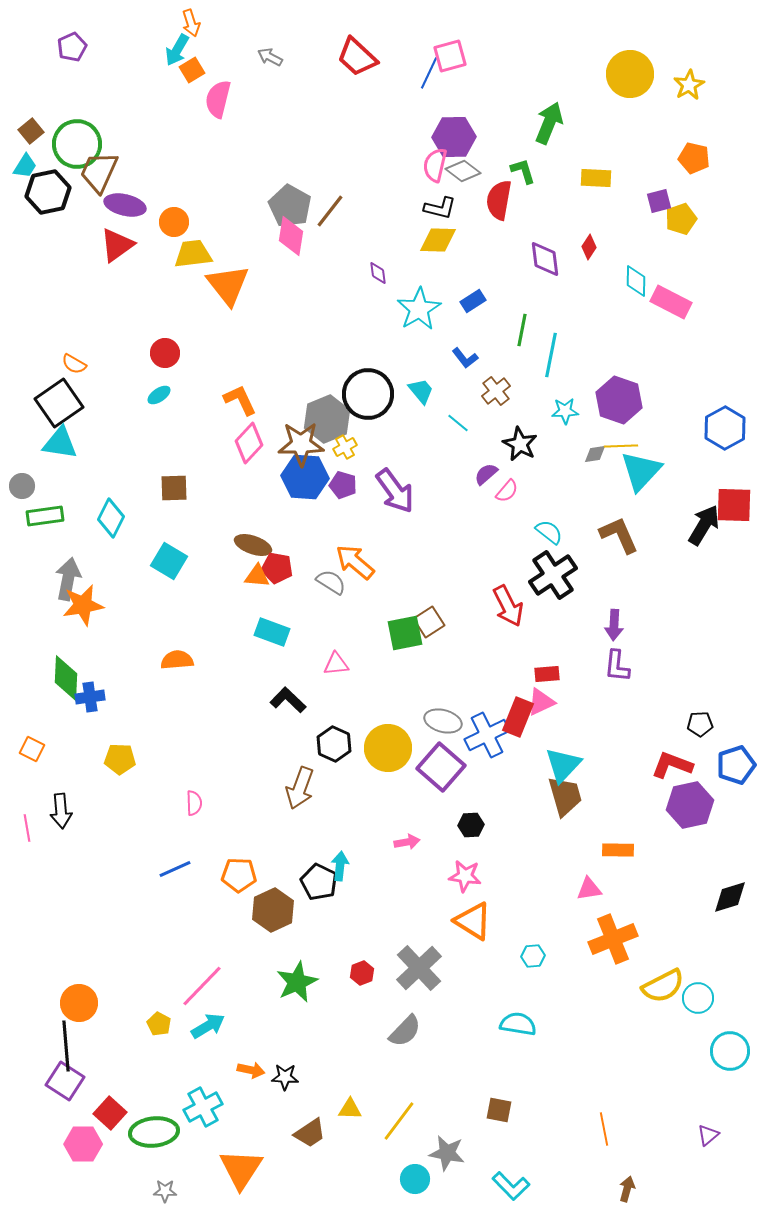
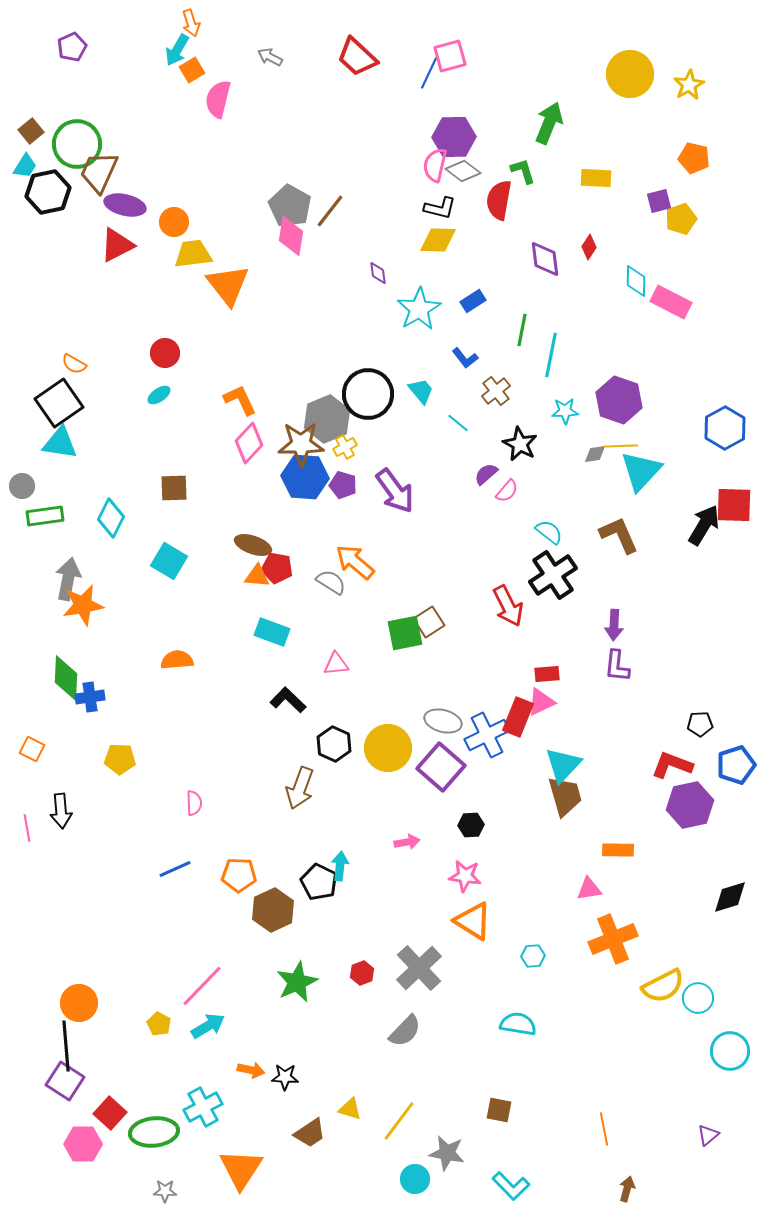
red triangle at (117, 245): rotated 9 degrees clockwise
yellow triangle at (350, 1109): rotated 15 degrees clockwise
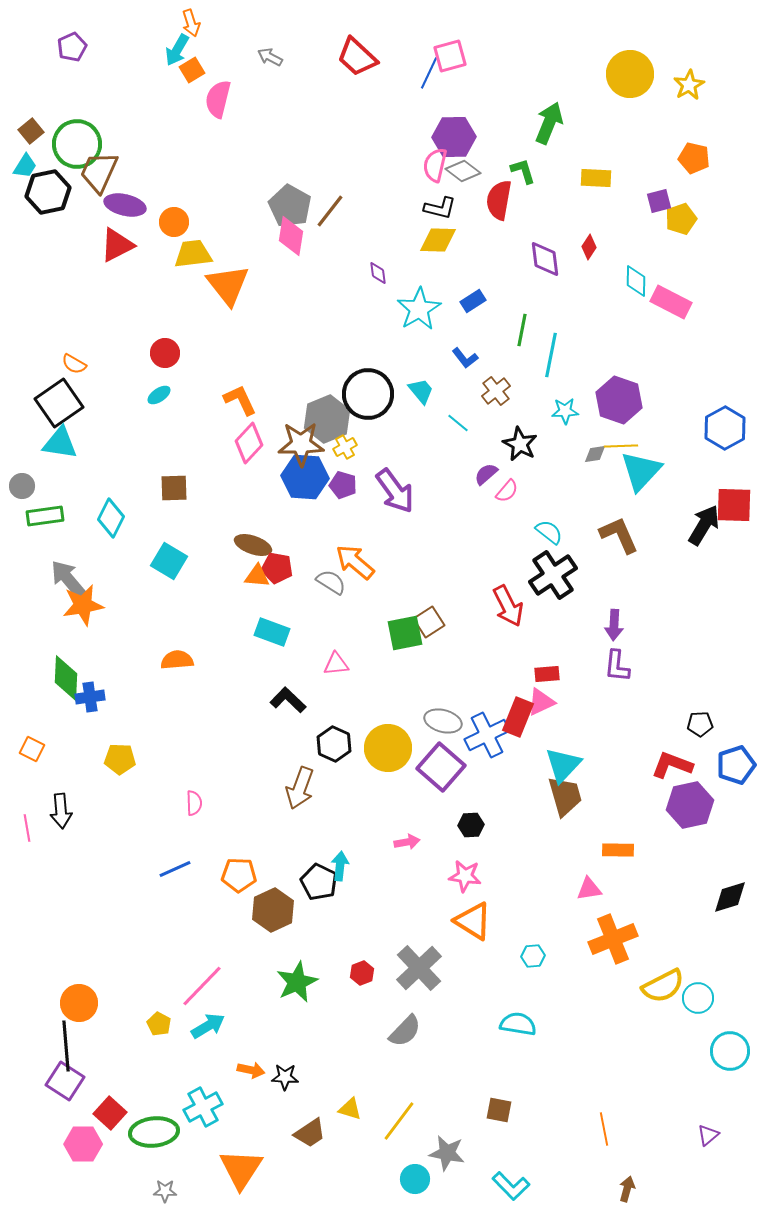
gray arrow at (68, 579): rotated 51 degrees counterclockwise
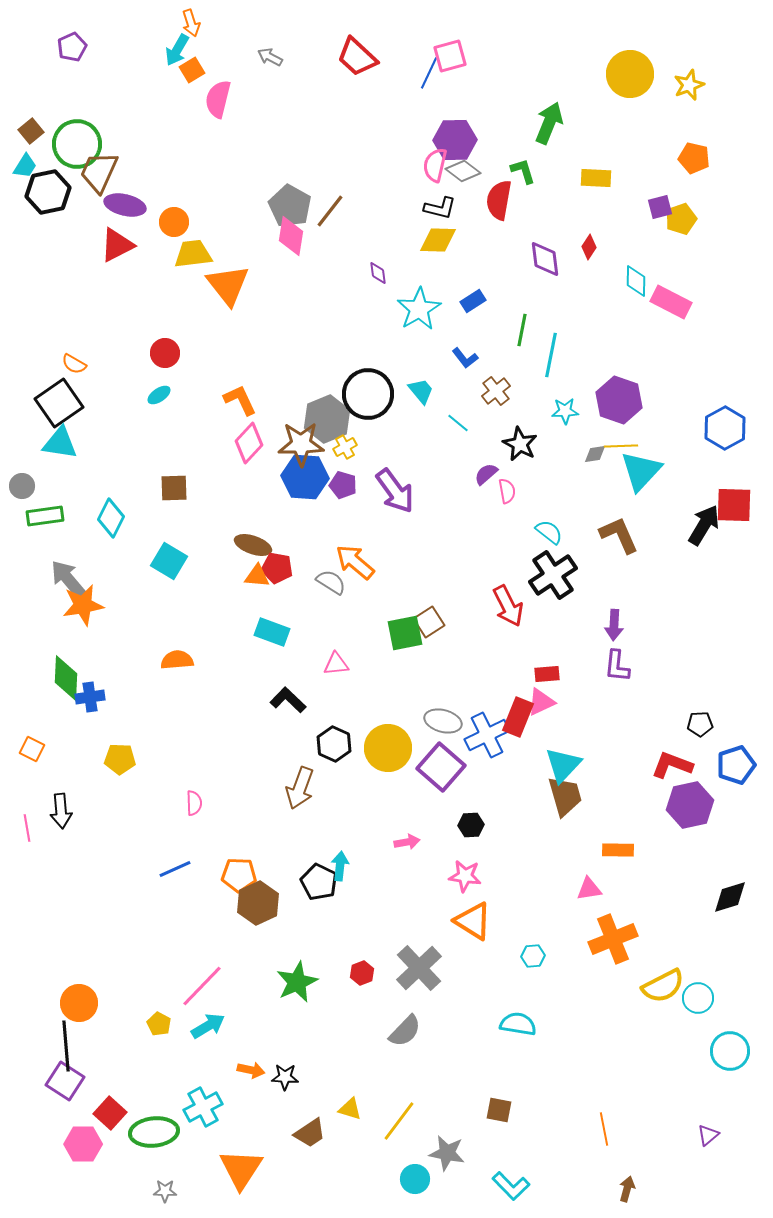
yellow star at (689, 85): rotated 8 degrees clockwise
purple hexagon at (454, 137): moved 1 px right, 3 px down
purple square at (659, 201): moved 1 px right, 6 px down
pink semicircle at (507, 491): rotated 50 degrees counterclockwise
brown hexagon at (273, 910): moved 15 px left, 7 px up
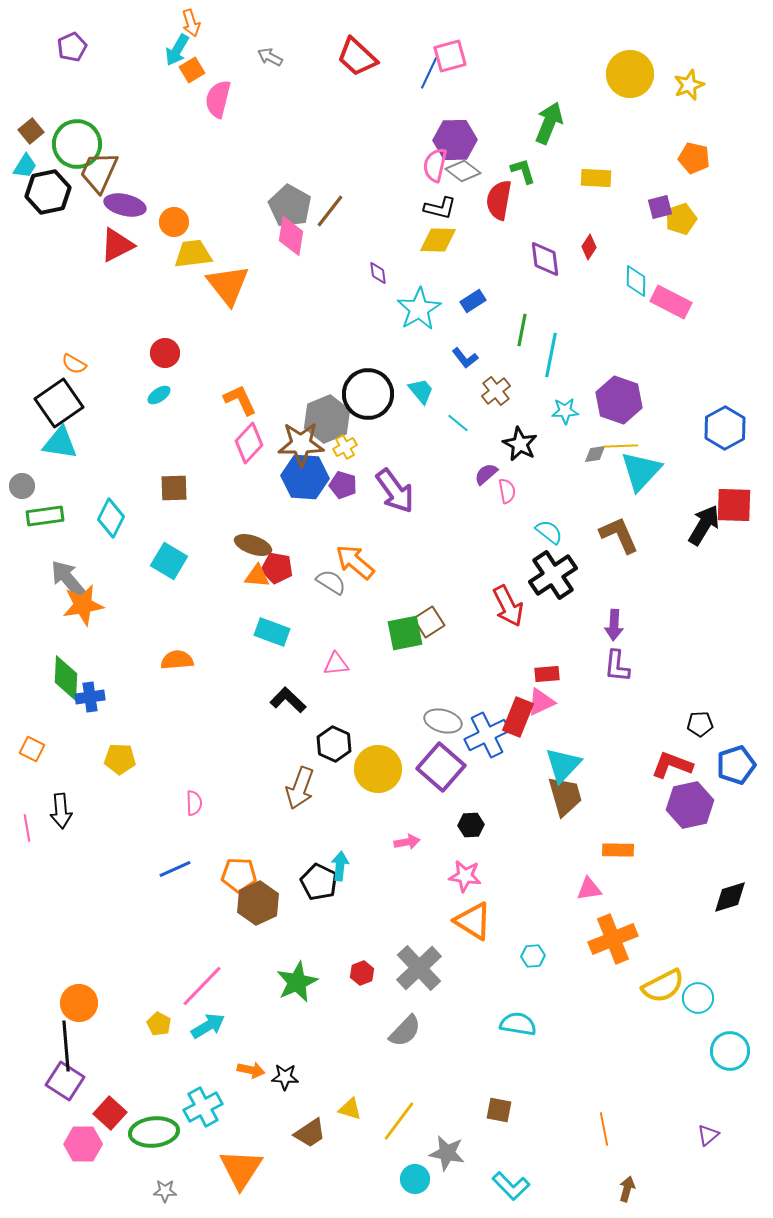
yellow circle at (388, 748): moved 10 px left, 21 px down
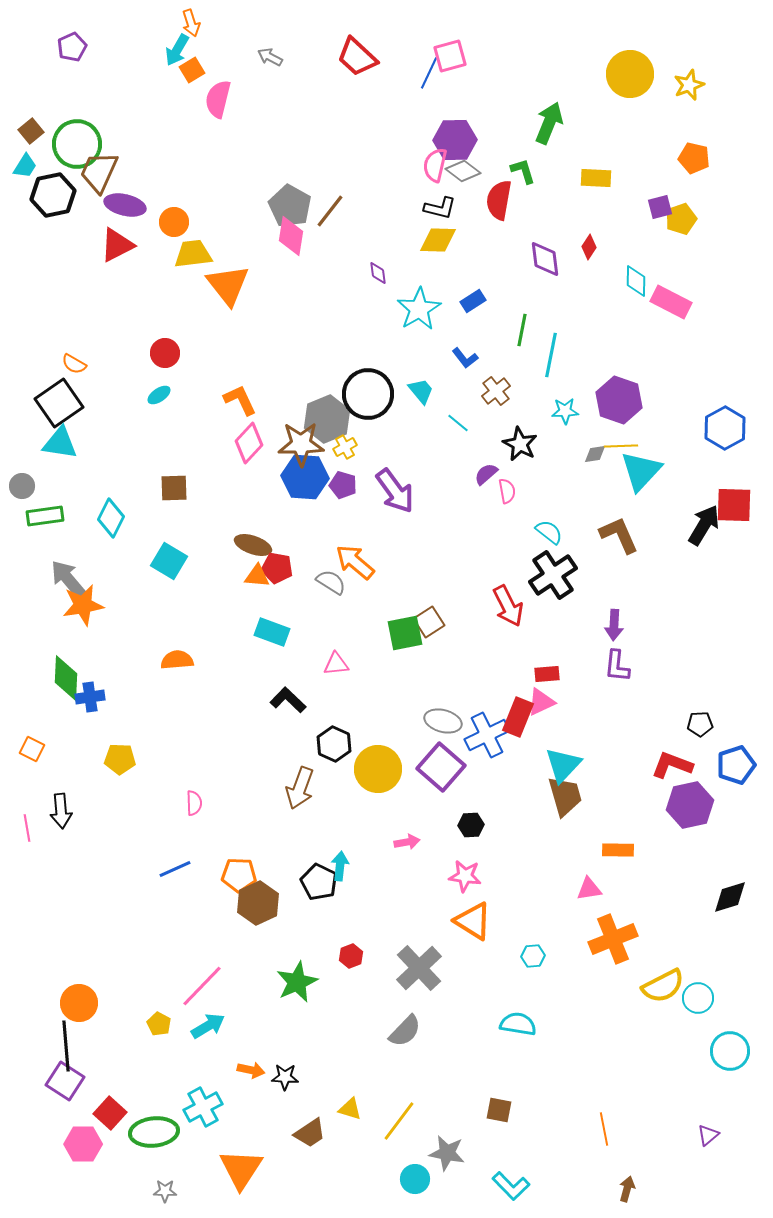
black hexagon at (48, 192): moved 5 px right, 3 px down
red hexagon at (362, 973): moved 11 px left, 17 px up
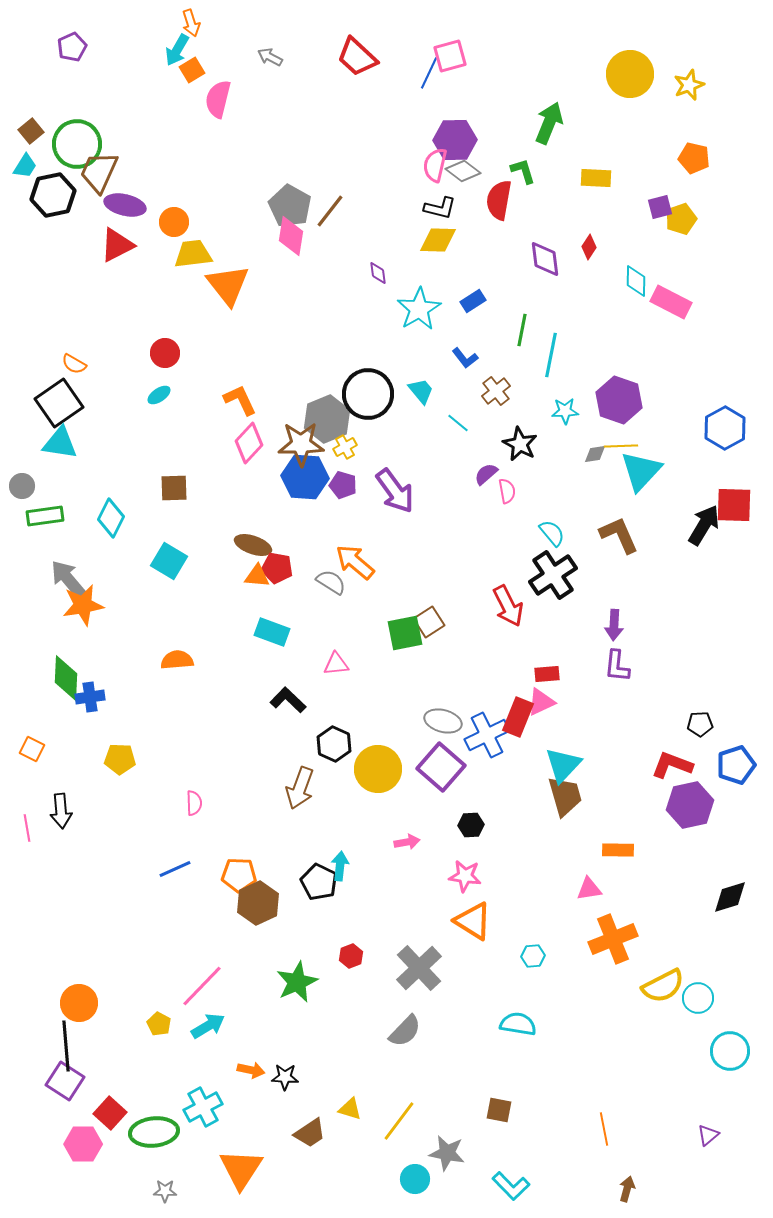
cyan semicircle at (549, 532): moved 3 px right, 1 px down; rotated 12 degrees clockwise
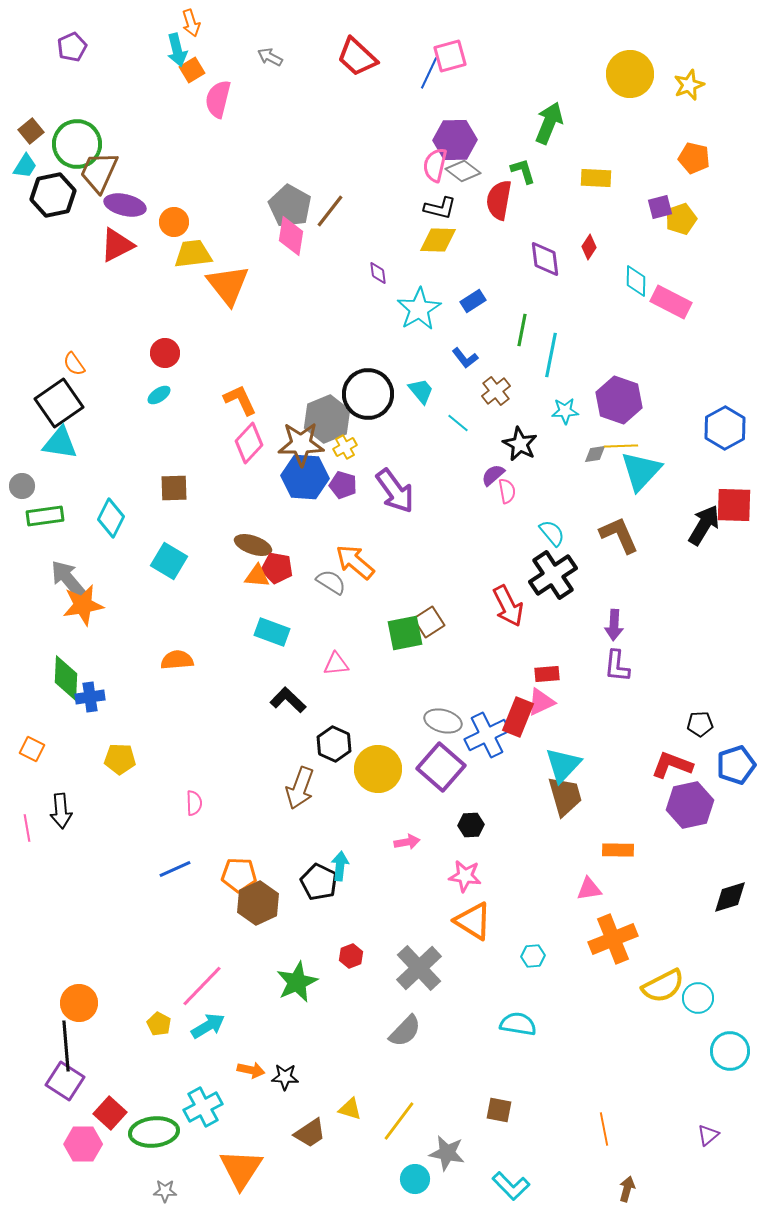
cyan arrow at (177, 50): rotated 44 degrees counterclockwise
orange semicircle at (74, 364): rotated 25 degrees clockwise
purple semicircle at (486, 474): moved 7 px right, 1 px down
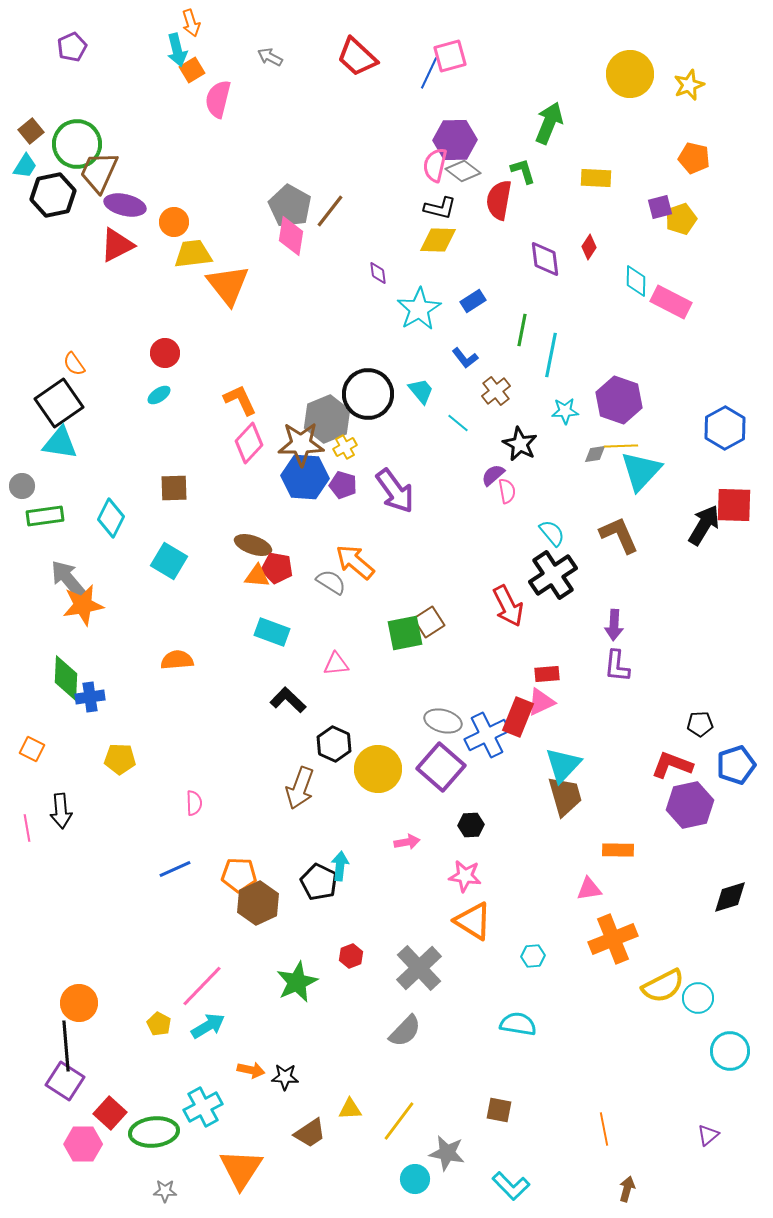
yellow triangle at (350, 1109): rotated 20 degrees counterclockwise
